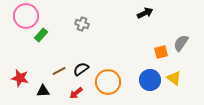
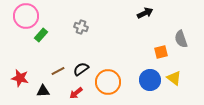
gray cross: moved 1 px left, 3 px down
gray semicircle: moved 4 px up; rotated 54 degrees counterclockwise
brown line: moved 1 px left
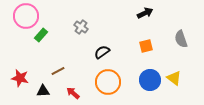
gray cross: rotated 16 degrees clockwise
orange square: moved 15 px left, 6 px up
black semicircle: moved 21 px right, 17 px up
red arrow: moved 3 px left; rotated 80 degrees clockwise
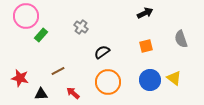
black triangle: moved 2 px left, 3 px down
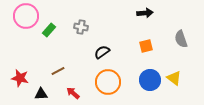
black arrow: rotated 21 degrees clockwise
gray cross: rotated 24 degrees counterclockwise
green rectangle: moved 8 px right, 5 px up
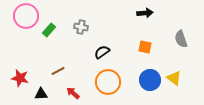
orange square: moved 1 px left, 1 px down; rotated 24 degrees clockwise
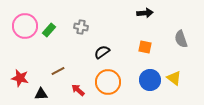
pink circle: moved 1 px left, 10 px down
red arrow: moved 5 px right, 3 px up
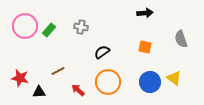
blue circle: moved 2 px down
black triangle: moved 2 px left, 2 px up
